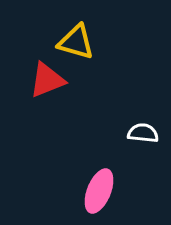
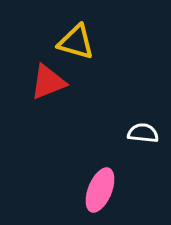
red triangle: moved 1 px right, 2 px down
pink ellipse: moved 1 px right, 1 px up
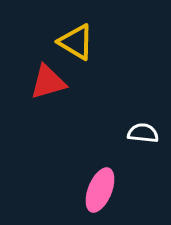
yellow triangle: rotated 15 degrees clockwise
red triangle: rotated 6 degrees clockwise
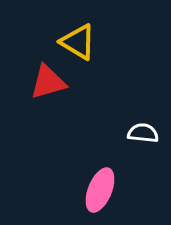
yellow triangle: moved 2 px right
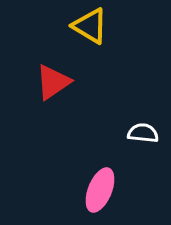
yellow triangle: moved 12 px right, 16 px up
red triangle: moved 5 px right; rotated 18 degrees counterclockwise
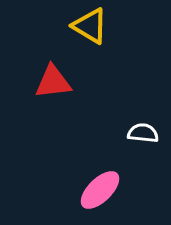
red triangle: rotated 27 degrees clockwise
pink ellipse: rotated 24 degrees clockwise
